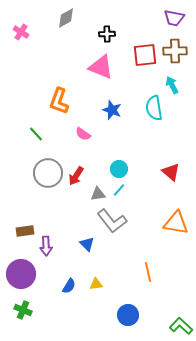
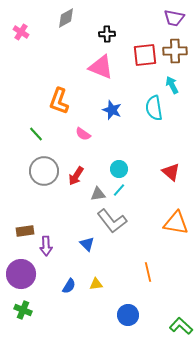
gray circle: moved 4 px left, 2 px up
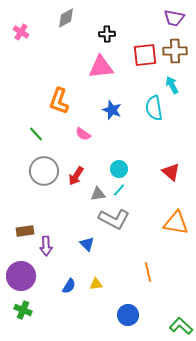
pink triangle: rotated 28 degrees counterclockwise
gray L-shape: moved 2 px right, 2 px up; rotated 24 degrees counterclockwise
purple circle: moved 2 px down
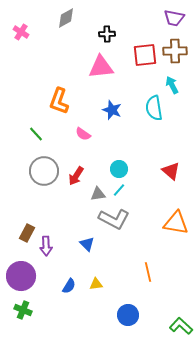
red triangle: moved 1 px up
brown rectangle: moved 2 px right, 2 px down; rotated 54 degrees counterclockwise
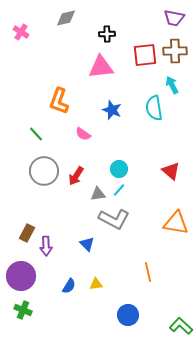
gray diamond: rotated 15 degrees clockwise
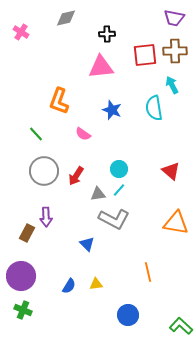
purple arrow: moved 29 px up
